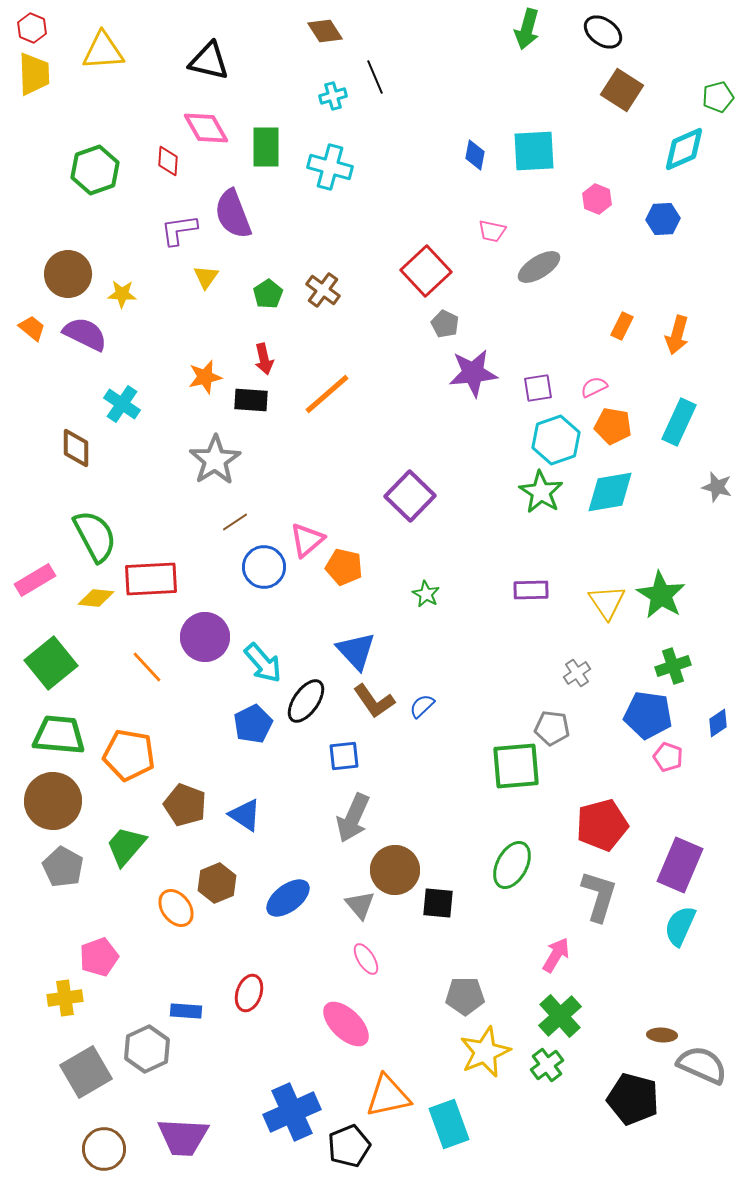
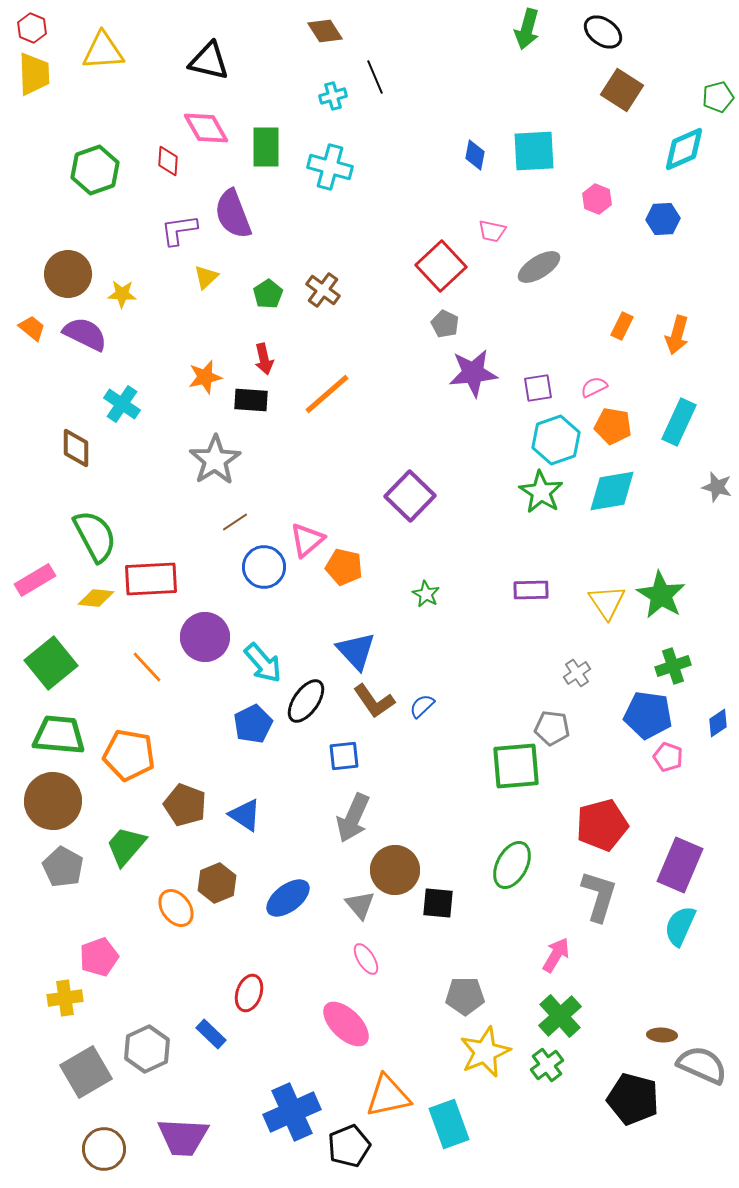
red square at (426, 271): moved 15 px right, 5 px up
yellow triangle at (206, 277): rotated 12 degrees clockwise
cyan diamond at (610, 492): moved 2 px right, 1 px up
blue rectangle at (186, 1011): moved 25 px right, 23 px down; rotated 40 degrees clockwise
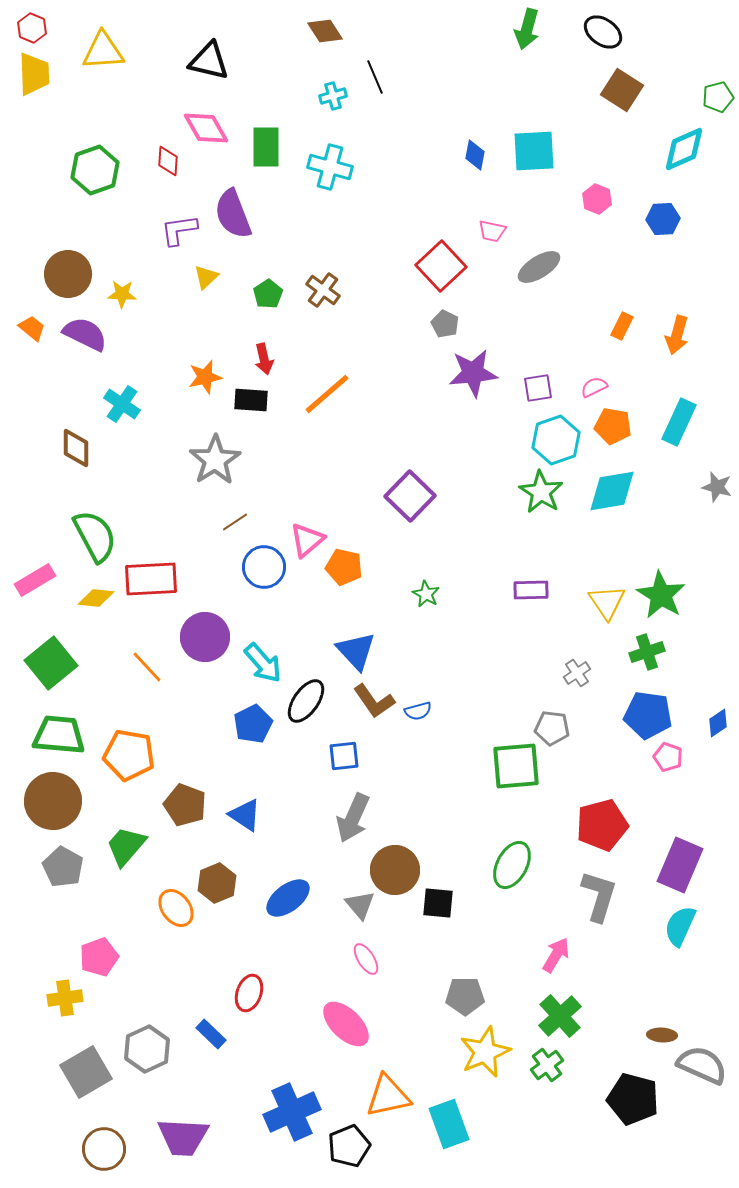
green cross at (673, 666): moved 26 px left, 14 px up
blue semicircle at (422, 706): moved 4 px left, 5 px down; rotated 152 degrees counterclockwise
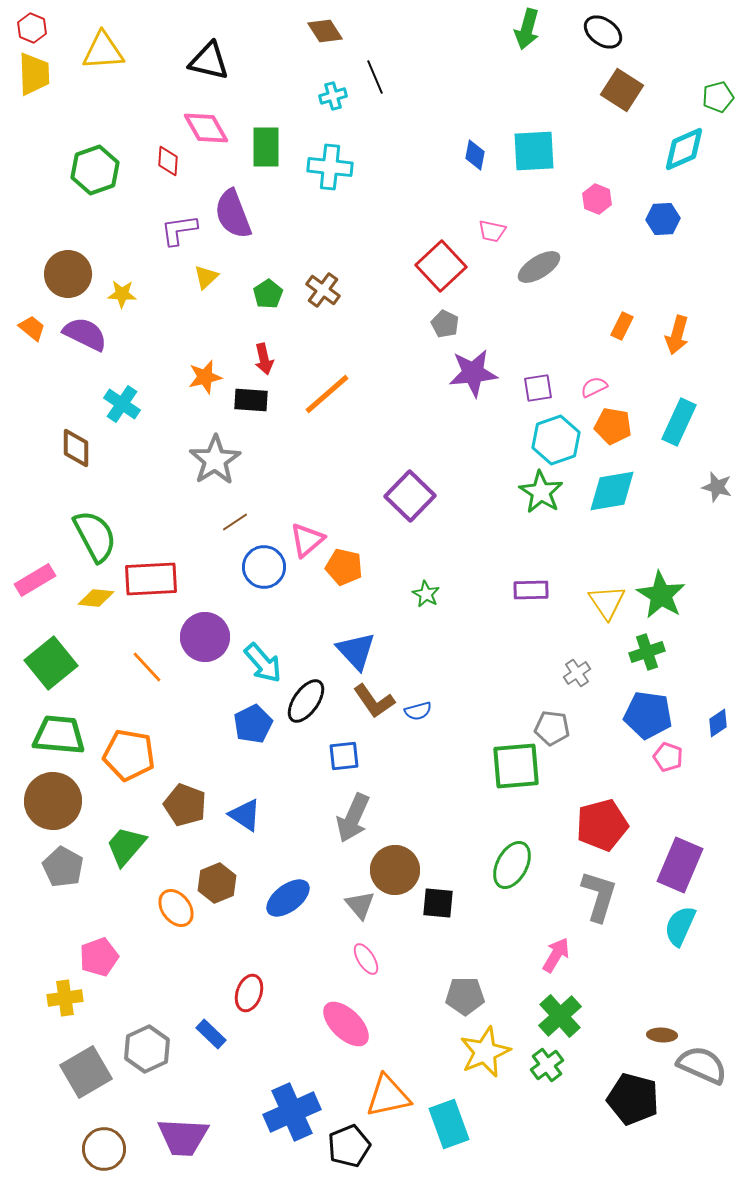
cyan cross at (330, 167): rotated 9 degrees counterclockwise
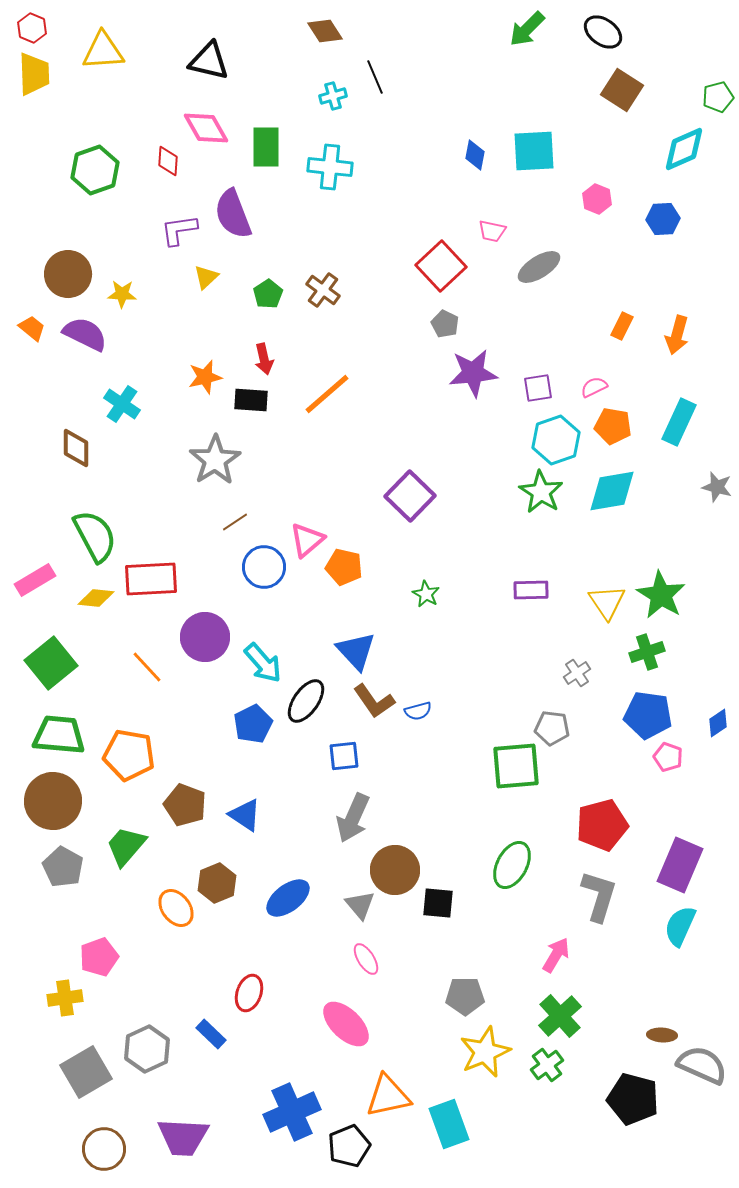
green arrow at (527, 29): rotated 30 degrees clockwise
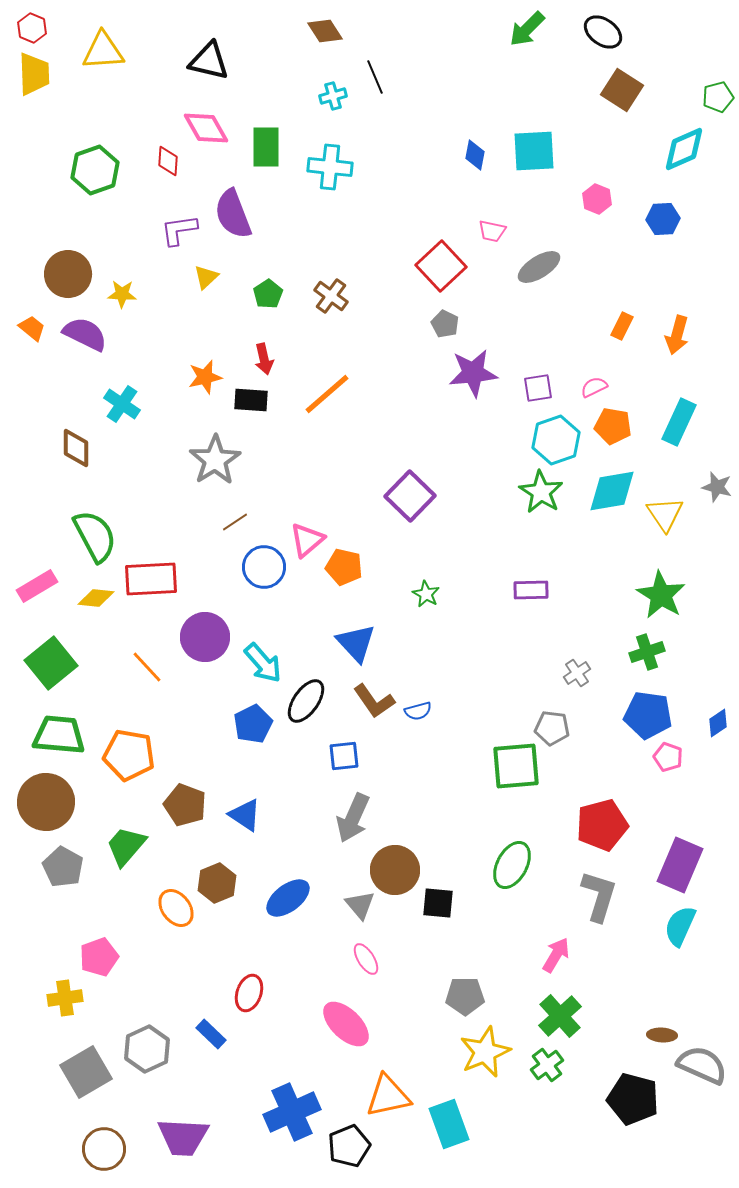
brown cross at (323, 290): moved 8 px right, 6 px down
pink rectangle at (35, 580): moved 2 px right, 6 px down
yellow triangle at (607, 602): moved 58 px right, 88 px up
blue triangle at (356, 651): moved 8 px up
brown circle at (53, 801): moved 7 px left, 1 px down
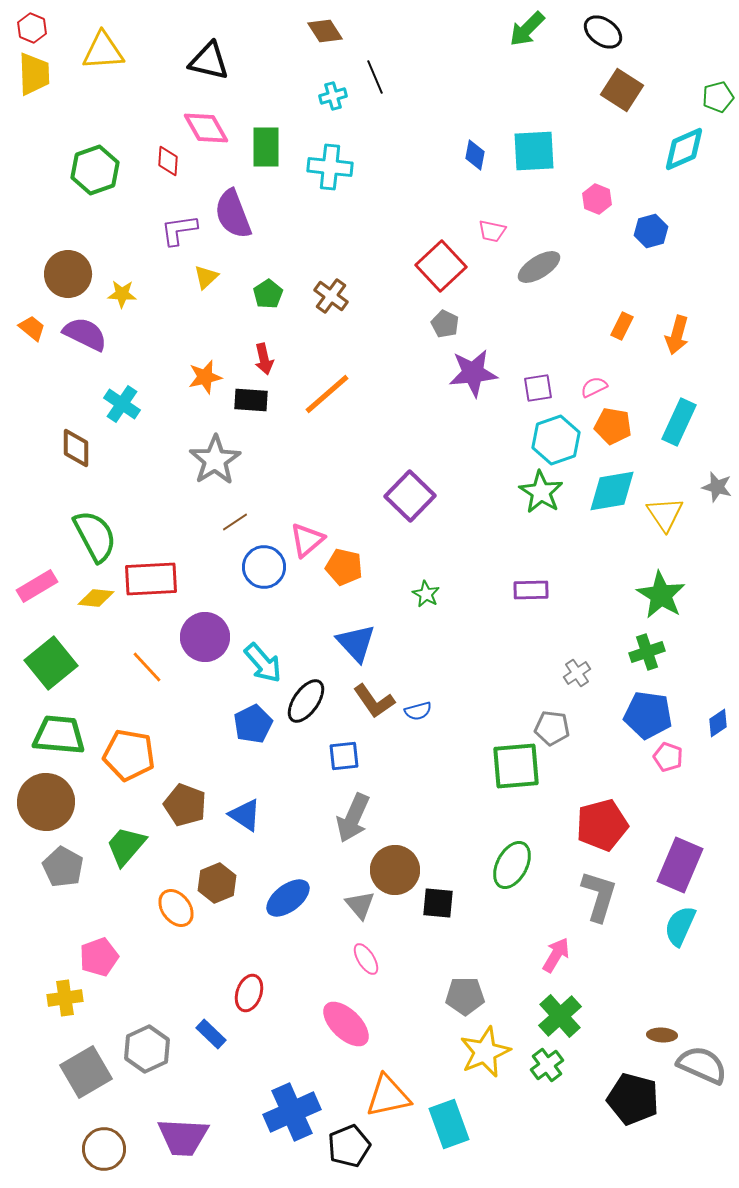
blue hexagon at (663, 219): moved 12 px left, 12 px down; rotated 12 degrees counterclockwise
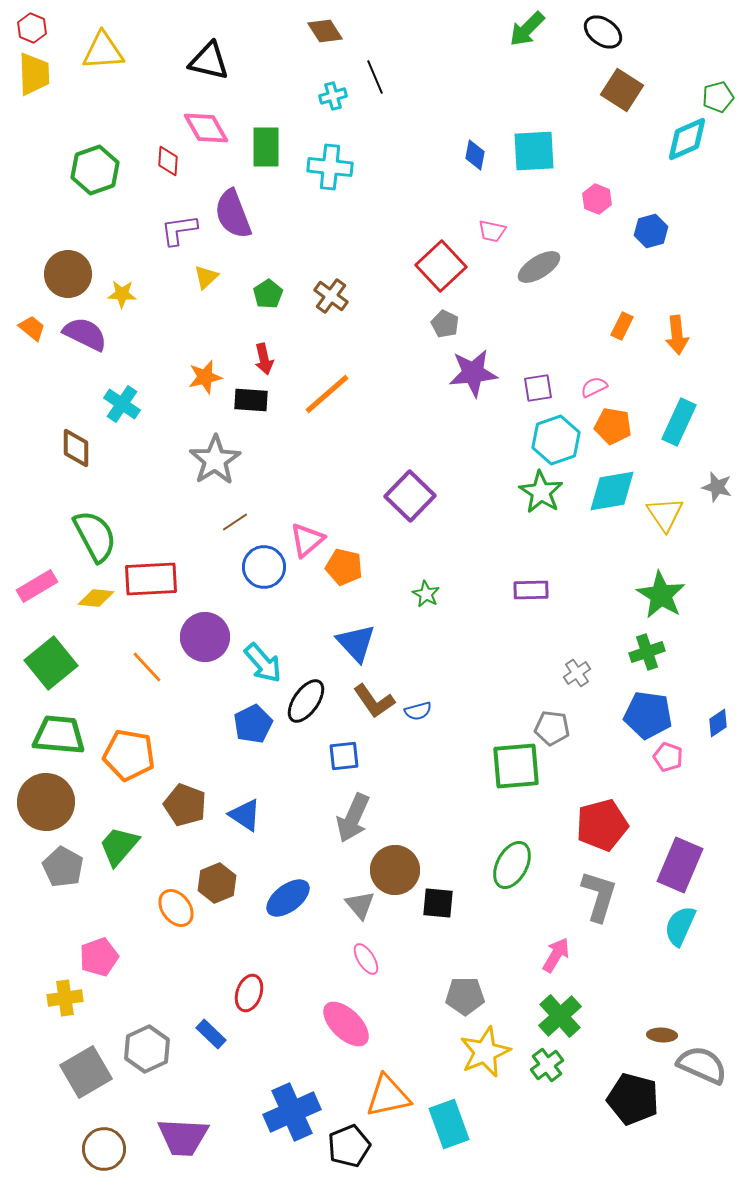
cyan diamond at (684, 149): moved 3 px right, 10 px up
orange arrow at (677, 335): rotated 21 degrees counterclockwise
green trapezoid at (126, 846): moved 7 px left
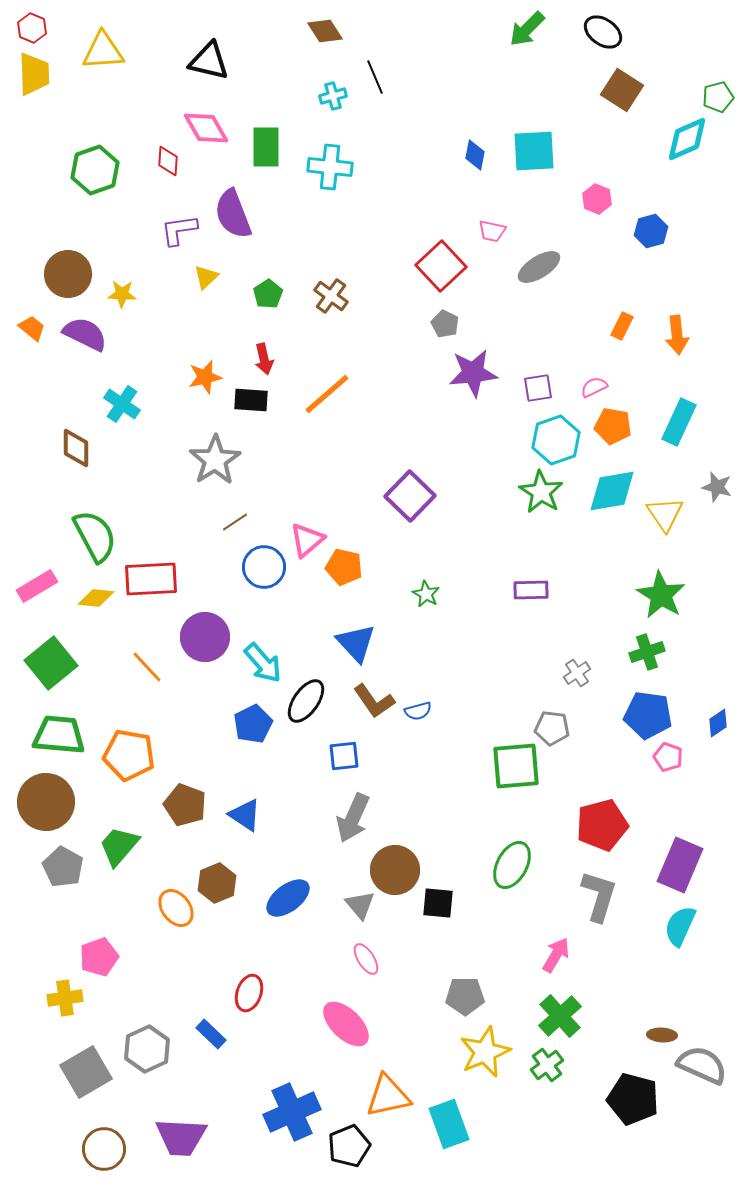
purple trapezoid at (183, 1137): moved 2 px left
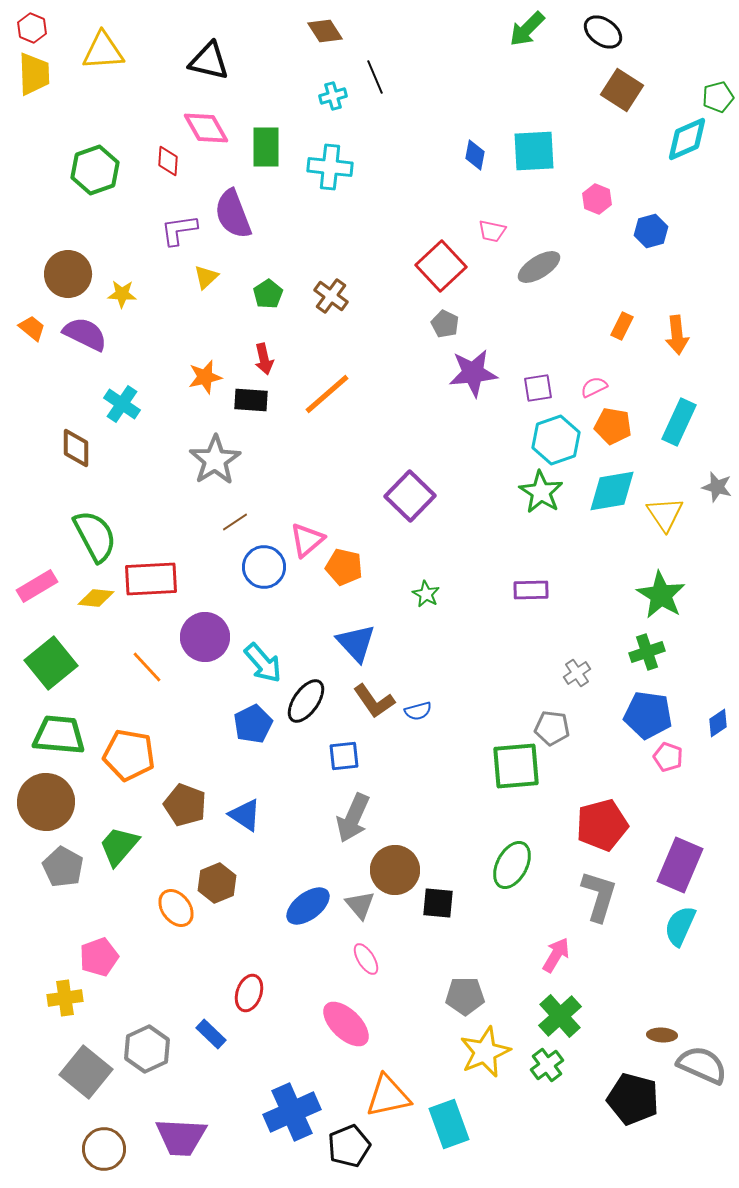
blue ellipse at (288, 898): moved 20 px right, 8 px down
gray square at (86, 1072): rotated 21 degrees counterclockwise
